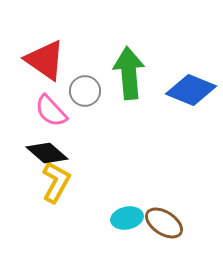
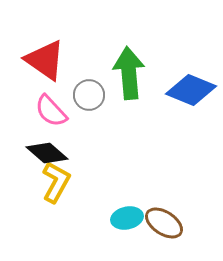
gray circle: moved 4 px right, 4 px down
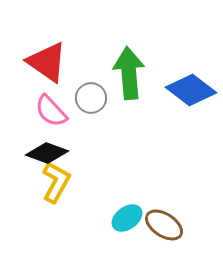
red triangle: moved 2 px right, 2 px down
blue diamond: rotated 15 degrees clockwise
gray circle: moved 2 px right, 3 px down
black diamond: rotated 21 degrees counterclockwise
cyan ellipse: rotated 24 degrees counterclockwise
brown ellipse: moved 2 px down
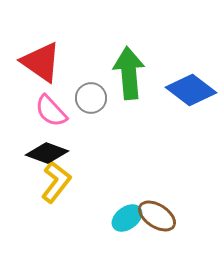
red triangle: moved 6 px left
yellow L-shape: rotated 9 degrees clockwise
brown ellipse: moved 7 px left, 9 px up
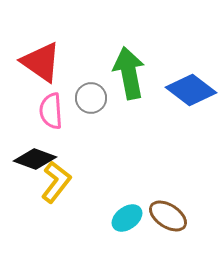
green arrow: rotated 6 degrees counterclockwise
pink semicircle: rotated 39 degrees clockwise
black diamond: moved 12 px left, 6 px down
brown ellipse: moved 11 px right
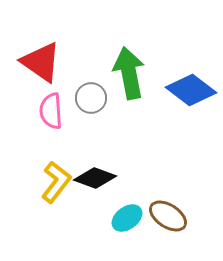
black diamond: moved 60 px right, 19 px down
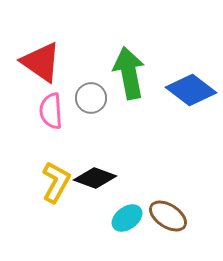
yellow L-shape: rotated 9 degrees counterclockwise
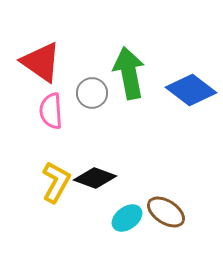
gray circle: moved 1 px right, 5 px up
brown ellipse: moved 2 px left, 4 px up
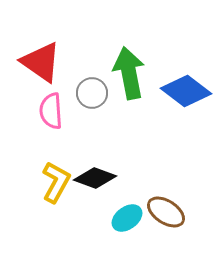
blue diamond: moved 5 px left, 1 px down
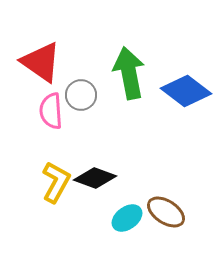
gray circle: moved 11 px left, 2 px down
